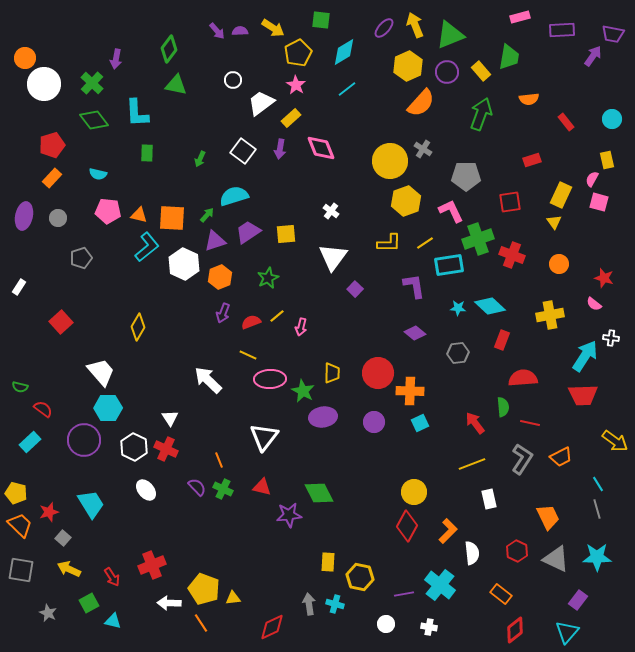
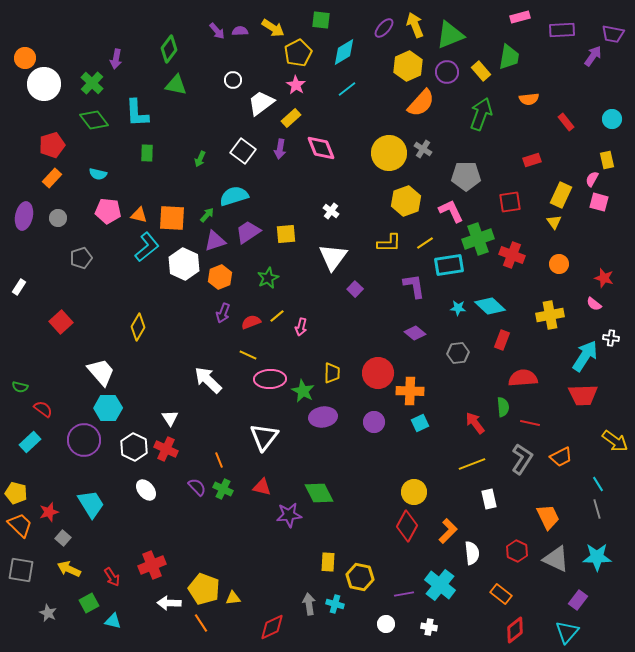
yellow circle at (390, 161): moved 1 px left, 8 px up
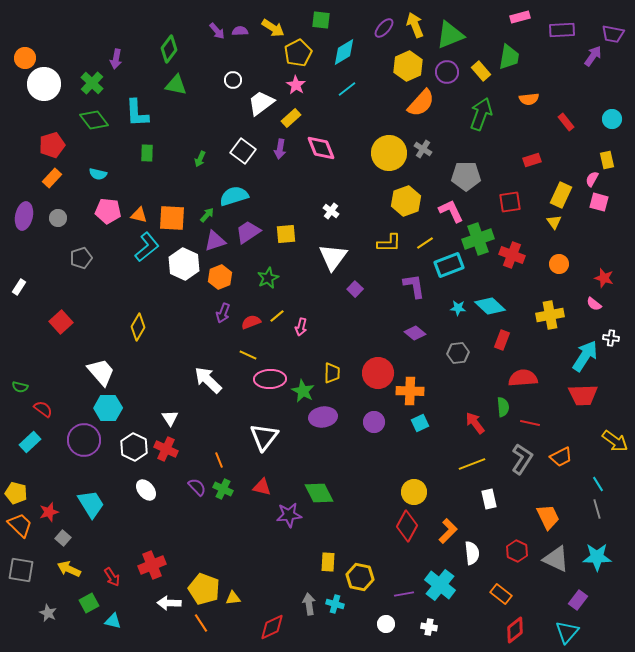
cyan rectangle at (449, 265): rotated 12 degrees counterclockwise
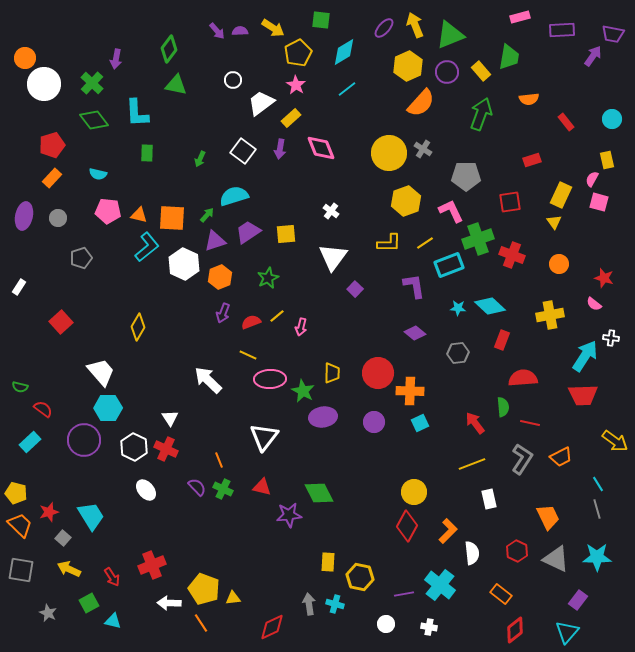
cyan trapezoid at (91, 504): moved 12 px down
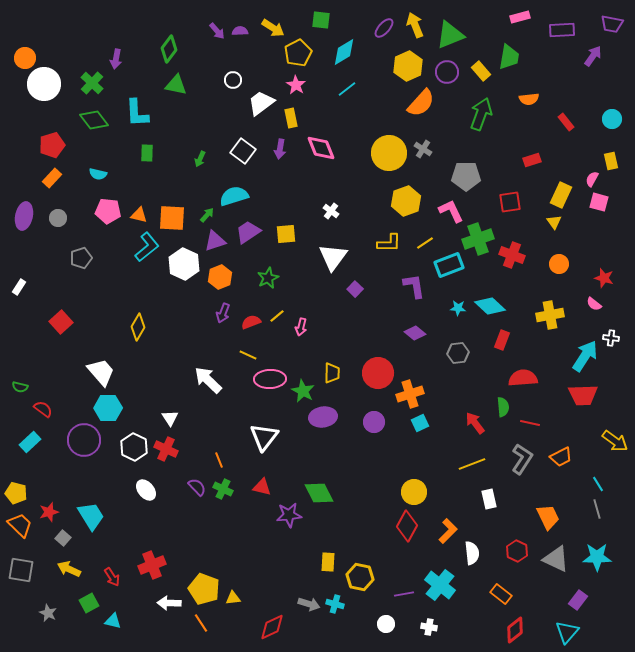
purple trapezoid at (613, 34): moved 1 px left, 10 px up
yellow rectangle at (291, 118): rotated 60 degrees counterclockwise
yellow rectangle at (607, 160): moved 4 px right, 1 px down
orange cross at (410, 391): moved 3 px down; rotated 20 degrees counterclockwise
gray arrow at (309, 604): rotated 115 degrees clockwise
